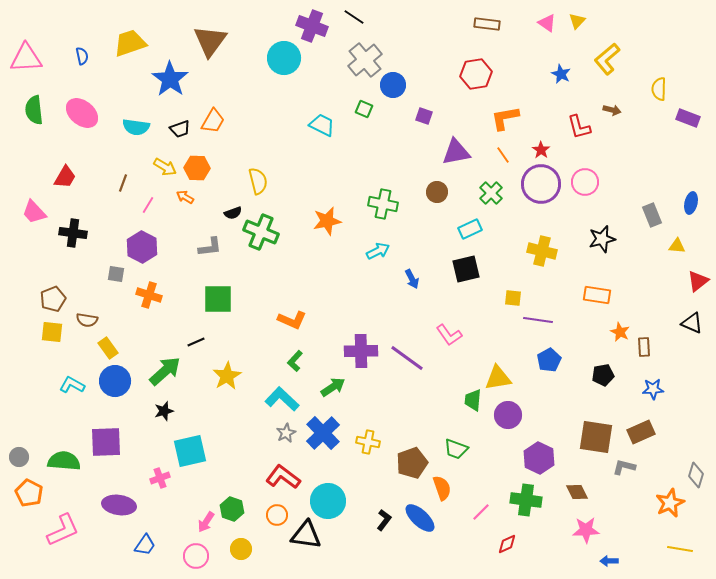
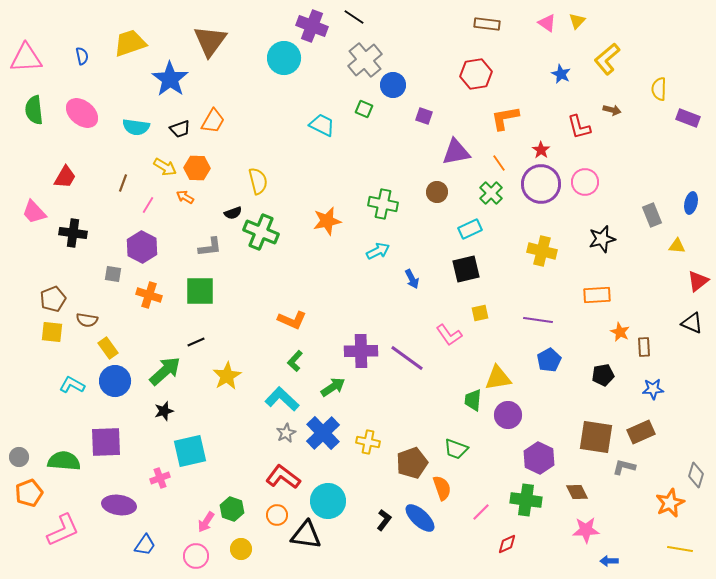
orange line at (503, 155): moved 4 px left, 8 px down
gray square at (116, 274): moved 3 px left
orange rectangle at (597, 295): rotated 12 degrees counterclockwise
yellow square at (513, 298): moved 33 px left, 15 px down; rotated 18 degrees counterclockwise
green square at (218, 299): moved 18 px left, 8 px up
orange pentagon at (29, 493): rotated 24 degrees clockwise
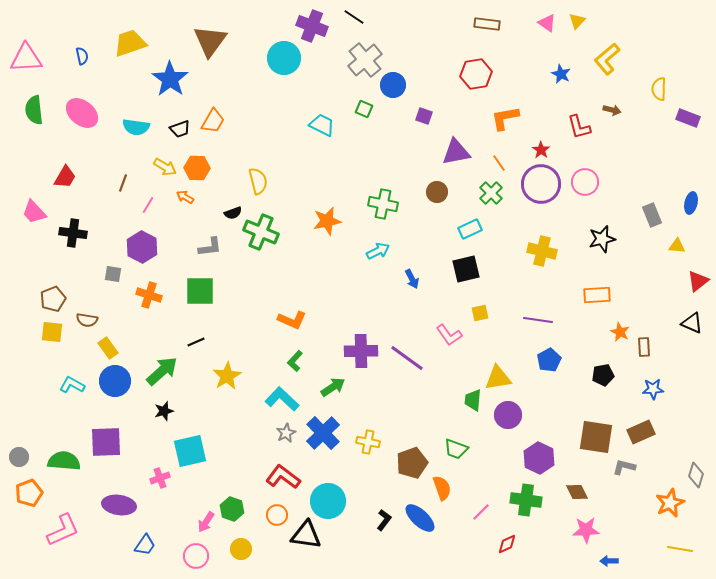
green arrow at (165, 371): moved 3 px left
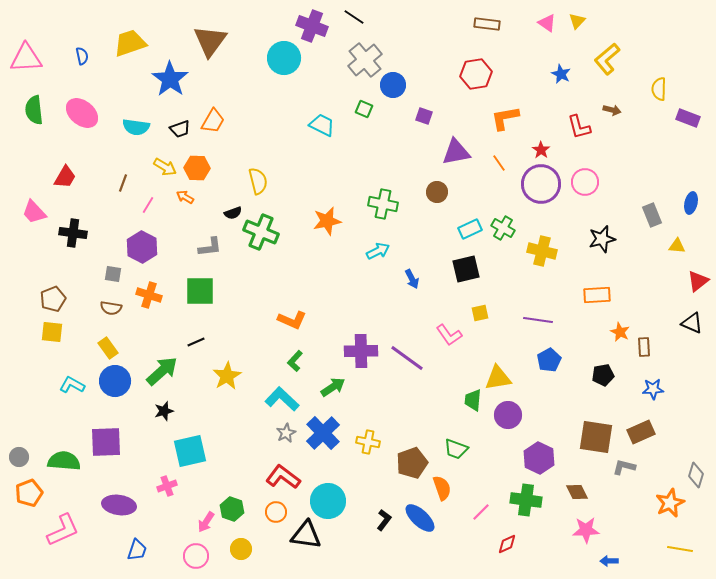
green cross at (491, 193): moved 12 px right, 35 px down; rotated 15 degrees counterclockwise
brown semicircle at (87, 320): moved 24 px right, 12 px up
pink cross at (160, 478): moved 7 px right, 8 px down
orange circle at (277, 515): moved 1 px left, 3 px up
blue trapezoid at (145, 545): moved 8 px left, 5 px down; rotated 15 degrees counterclockwise
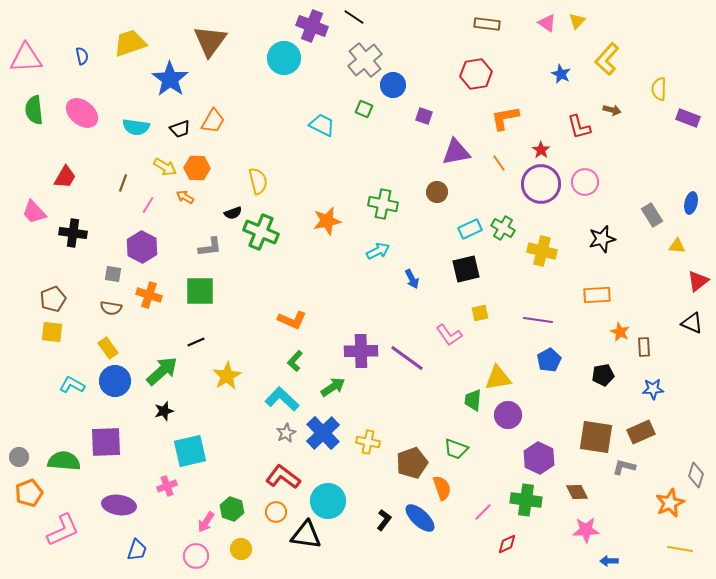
yellow L-shape at (607, 59): rotated 8 degrees counterclockwise
gray rectangle at (652, 215): rotated 10 degrees counterclockwise
pink line at (481, 512): moved 2 px right
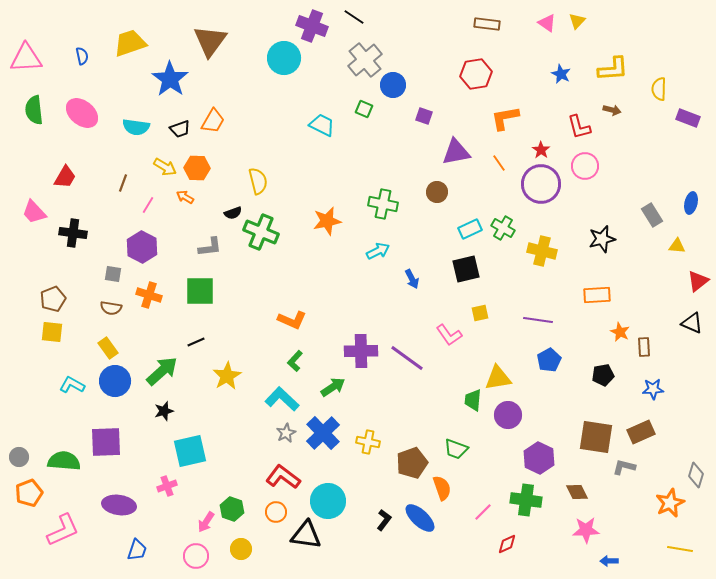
yellow L-shape at (607, 59): moved 6 px right, 10 px down; rotated 136 degrees counterclockwise
pink circle at (585, 182): moved 16 px up
